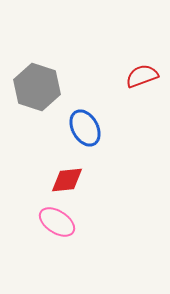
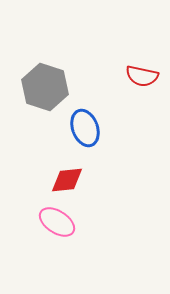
red semicircle: rotated 148 degrees counterclockwise
gray hexagon: moved 8 px right
blue ellipse: rotated 9 degrees clockwise
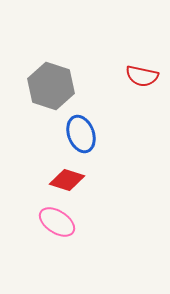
gray hexagon: moved 6 px right, 1 px up
blue ellipse: moved 4 px left, 6 px down
red diamond: rotated 24 degrees clockwise
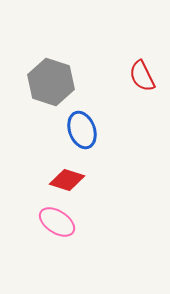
red semicircle: rotated 52 degrees clockwise
gray hexagon: moved 4 px up
blue ellipse: moved 1 px right, 4 px up
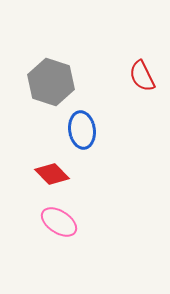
blue ellipse: rotated 12 degrees clockwise
red diamond: moved 15 px left, 6 px up; rotated 28 degrees clockwise
pink ellipse: moved 2 px right
